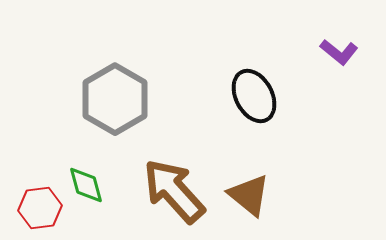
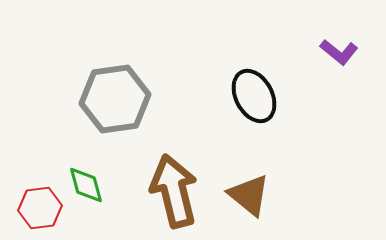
gray hexagon: rotated 22 degrees clockwise
brown arrow: rotated 28 degrees clockwise
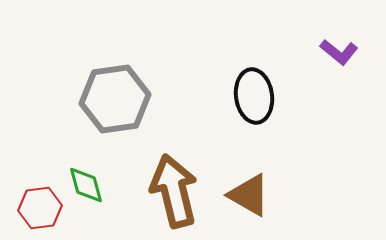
black ellipse: rotated 20 degrees clockwise
brown triangle: rotated 9 degrees counterclockwise
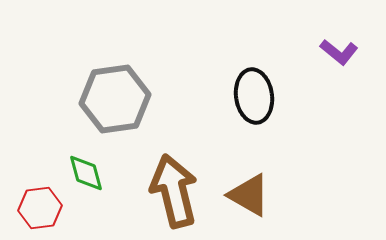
green diamond: moved 12 px up
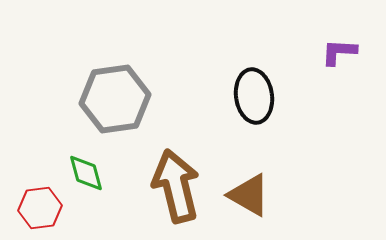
purple L-shape: rotated 144 degrees clockwise
brown arrow: moved 2 px right, 5 px up
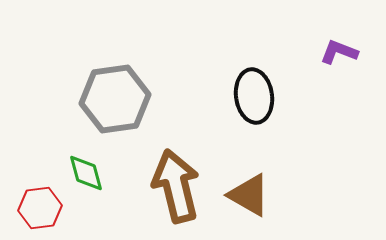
purple L-shape: rotated 18 degrees clockwise
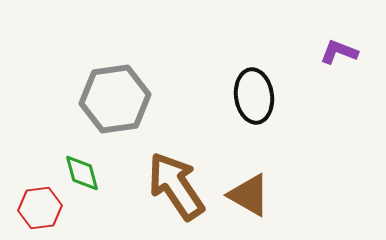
green diamond: moved 4 px left
brown arrow: rotated 20 degrees counterclockwise
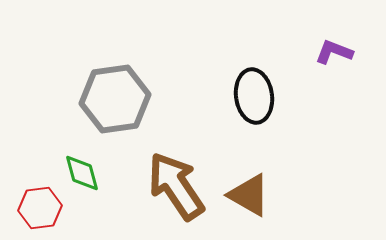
purple L-shape: moved 5 px left
